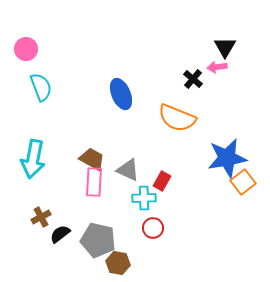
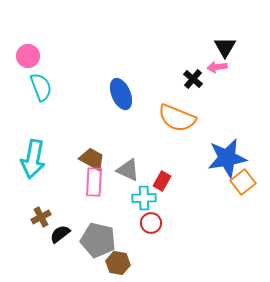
pink circle: moved 2 px right, 7 px down
red circle: moved 2 px left, 5 px up
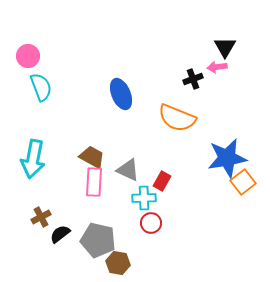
black cross: rotated 30 degrees clockwise
brown trapezoid: moved 2 px up
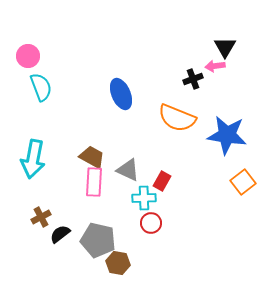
pink arrow: moved 2 px left, 1 px up
blue star: moved 23 px up; rotated 18 degrees clockwise
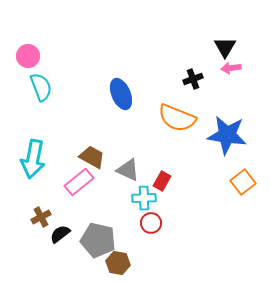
pink arrow: moved 16 px right, 2 px down
pink rectangle: moved 15 px left; rotated 48 degrees clockwise
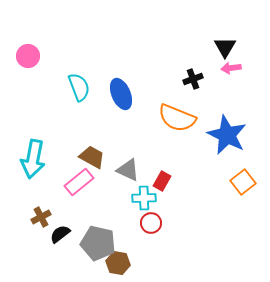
cyan semicircle: moved 38 px right
blue star: rotated 18 degrees clockwise
gray pentagon: moved 3 px down
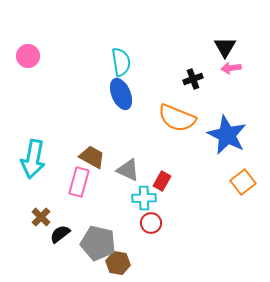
cyan semicircle: moved 42 px right, 25 px up; rotated 12 degrees clockwise
pink rectangle: rotated 36 degrees counterclockwise
brown cross: rotated 18 degrees counterclockwise
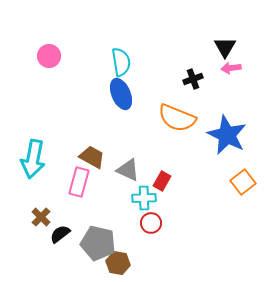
pink circle: moved 21 px right
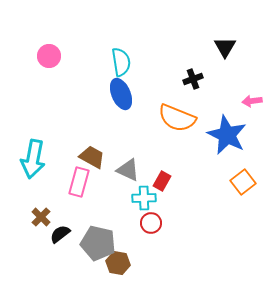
pink arrow: moved 21 px right, 33 px down
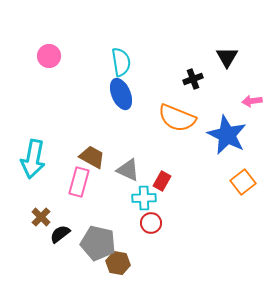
black triangle: moved 2 px right, 10 px down
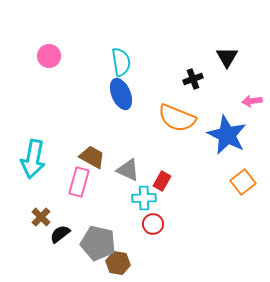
red circle: moved 2 px right, 1 px down
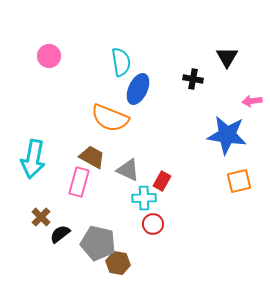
black cross: rotated 30 degrees clockwise
blue ellipse: moved 17 px right, 5 px up; rotated 48 degrees clockwise
orange semicircle: moved 67 px left
blue star: rotated 18 degrees counterclockwise
orange square: moved 4 px left, 1 px up; rotated 25 degrees clockwise
